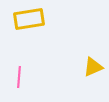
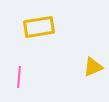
yellow rectangle: moved 10 px right, 8 px down
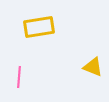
yellow triangle: rotated 45 degrees clockwise
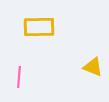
yellow rectangle: rotated 8 degrees clockwise
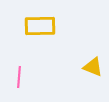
yellow rectangle: moved 1 px right, 1 px up
